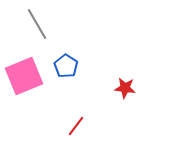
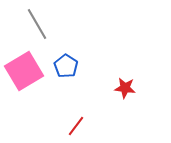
pink square: moved 5 px up; rotated 9 degrees counterclockwise
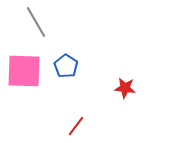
gray line: moved 1 px left, 2 px up
pink square: rotated 33 degrees clockwise
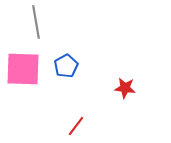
gray line: rotated 20 degrees clockwise
blue pentagon: rotated 10 degrees clockwise
pink square: moved 1 px left, 2 px up
